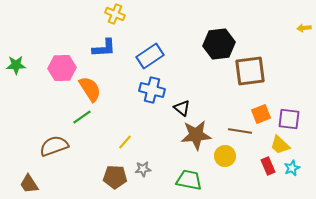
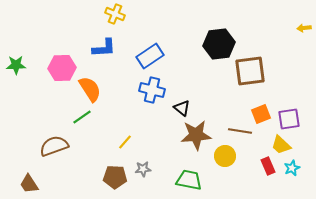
purple square: rotated 15 degrees counterclockwise
yellow trapezoid: moved 1 px right
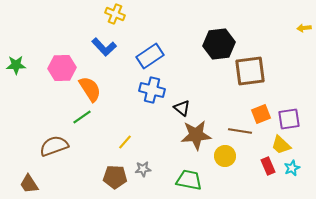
blue L-shape: moved 1 px up; rotated 50 degrees clockwise
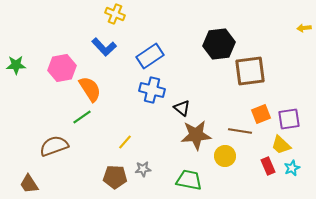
pink hexagon: rotated 8 degrees counterclockwise
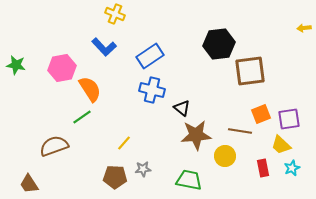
green star: rotated 12 degrees clockwise
yellow line: moved 1 px left, 1 px down
red rectangle: moved 5 px left, 2 px down; rotated 12 degrees clockwise
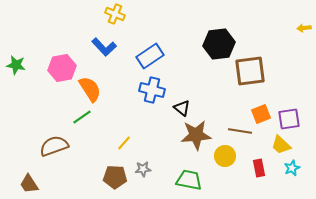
red rectangle: moved 4 px left
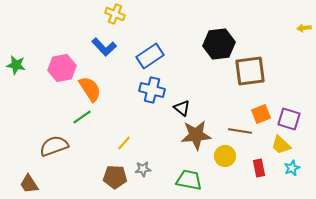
purple square: rotated 25 degrees clockwise
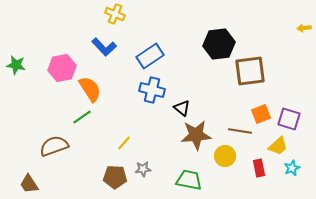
yellow trapezoid: moved 3 px left, 1 px down; rotated 85 degrees counterclockwise
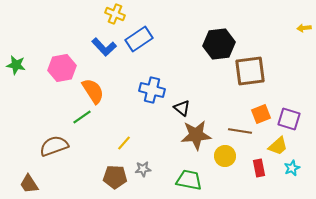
blue rectangle: moved 11 px left, 17 px up
orange semicircle: moved 3 px right, 2 px down
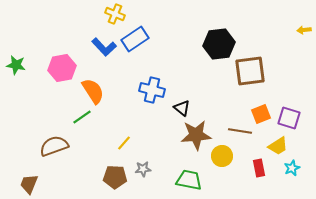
yellow arrow: moved 2 px down
blue rectangle: moved 4 px left
purple square: moved 1 px up
yellow trapezoid: rotated 10 degrees clockwise
yellow circle: moved 3 px left
brown trapezoid: rotated 55 degrees clockwise
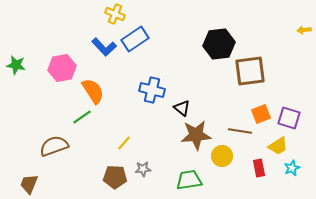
green trapezoid: rotated 20 degrees counterclockwise
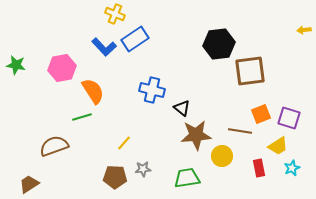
green line: rotated 18 degrees clockwise
green trapezoid: moved 2 px left, 2 px up
brown trapezoid: rotated 35 degrees clockwise
